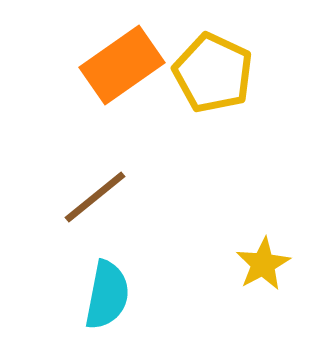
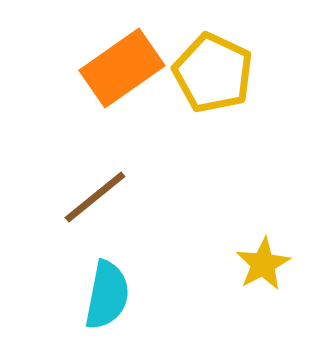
orange rectangle: moved 3 px down
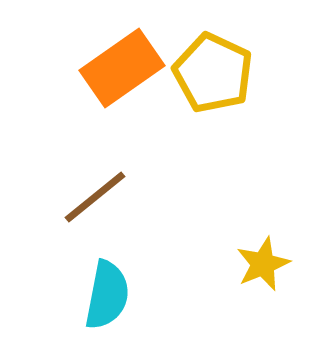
yellow star: rotated 6 degrees clockwise
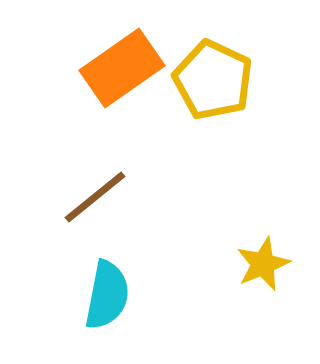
yellow pentagon: moved 7 px down
